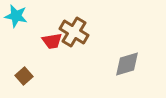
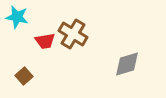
cyan star: moved 1 px right, 1 px down
brown cross: moved 1 px left, 2 px down
red trapezoid: moved 7 px left
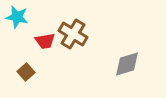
brown square: moved 2 px right, 4 px up
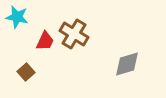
brown cross: moved 1 px right
red trapezoid: rotated 55 degrees counterclockwise
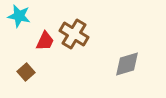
cyan star: moved 2 px right, 1 px up
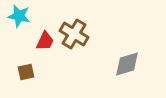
brown square: rotated 30 degrees clockwise
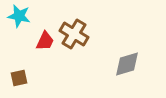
brown square: moved 7 px left, 6 px down
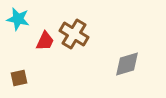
cyan star: moved 1 px left, 3 px down
